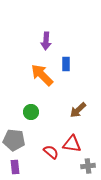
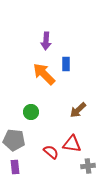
orange arrow: moved 2 px right, 1 px up
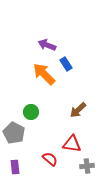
purple arrow: moved 1 px right, 4 px down; rotated 108 degrees clockwise
blue rectangle: rotated 32 degrees counterclockwise
gray pentagon: moved 7 px up; rotated 20 degrees clockwise
red semicircle: moved 1 px left, 7 px down
gray cross: moved 1 px left
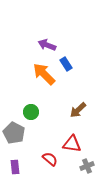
gray cross: rotated 16 degrees counterclockwise
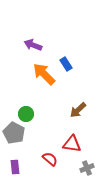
purple arrow: moved 14 px left
green circle: moved 5 px left, 2 px down
gray cross: moved 2 px down
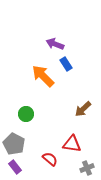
purple arrow: moved 22 px right, 1 px up
orange arrow: moved 1 px left, 2 px down
brown arrow: moved 5 px right, 1 px up
gray pentagon: moved 11 px down
purple rectangle: rotated 32 degrees counterclockwise
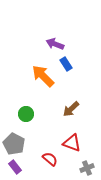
brown arrow: moved 12 px left
red triangle: moved 1 px up; rotated 12 degrees clockwise
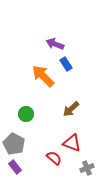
red semicircle: moved 4 px right, 1 px up
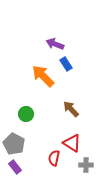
brown arrow: rotated 90 degrees clockwise
red triangle: rotated 12 degrees clockwise
red semicircle: rotated 119 degrees counterclockwise
gray cross: moved 1 px left, 3 px up; rotated 24 degrees clockwise
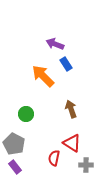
brown arrow: rotated 24 degrees clockwise
